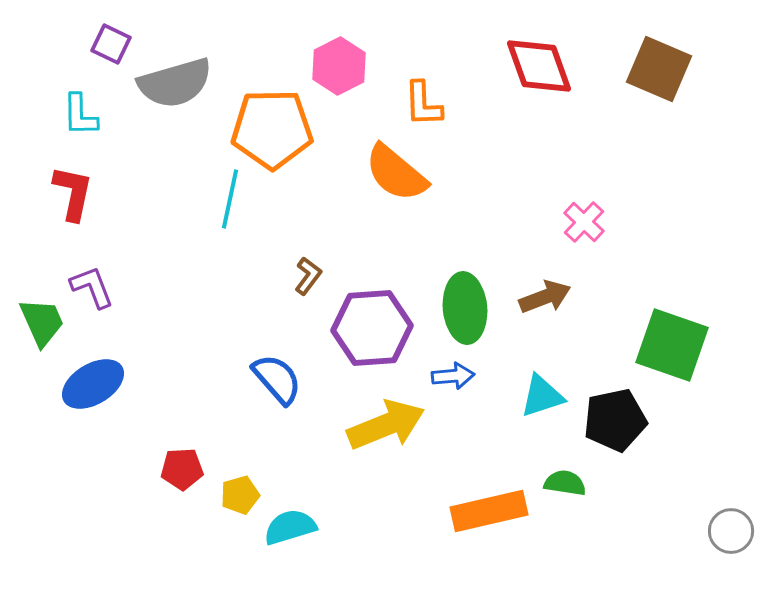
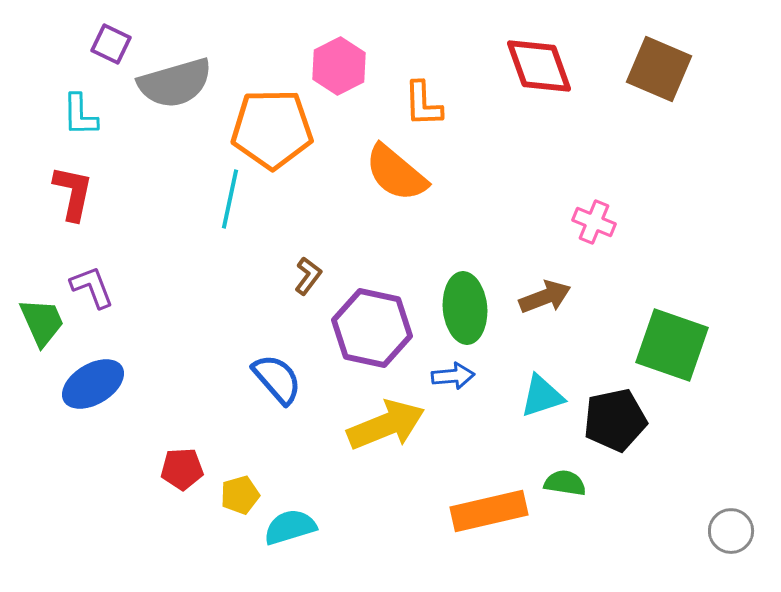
pink cross: moved 10 px right; rotated 21 degrees counterclockwise
purple hexagon: rotated 16 degrees clockwise
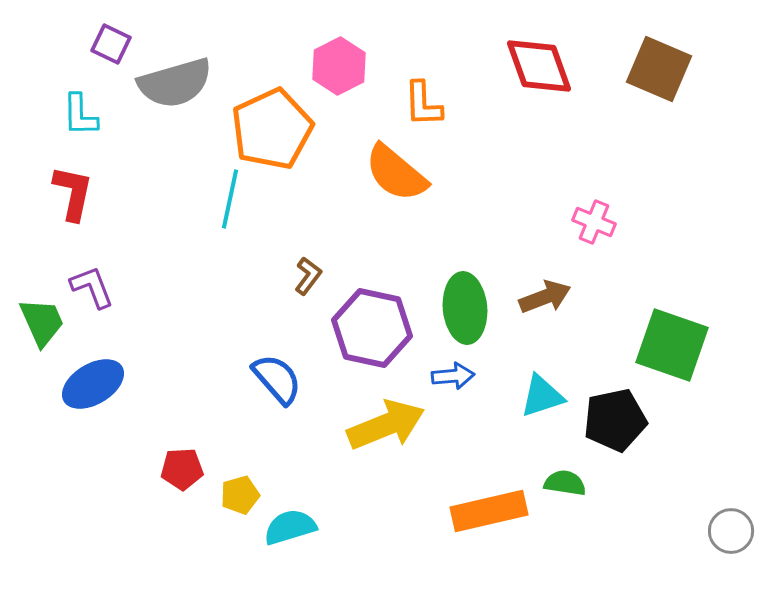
orange pentagon: rotated 24 degrees counterclockwise
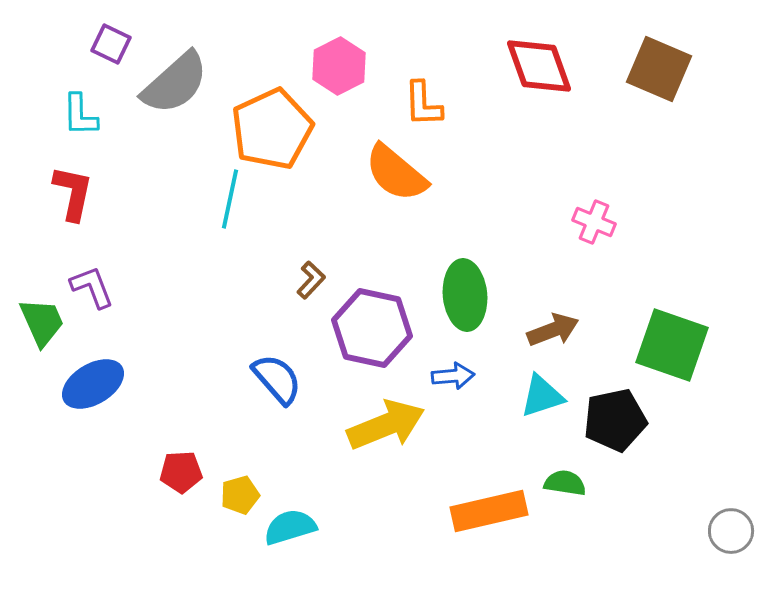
gray semicircle: rotated 26 degrees counterclockwise
brown L-shape: moved 3 px right, 4 px down; rotated 6 degrees clockwise
brown arrow: moved 8 px right, 33 px down
green ellipse: moved 13 px up
red pentagon: moved 1 px left, 3 px down
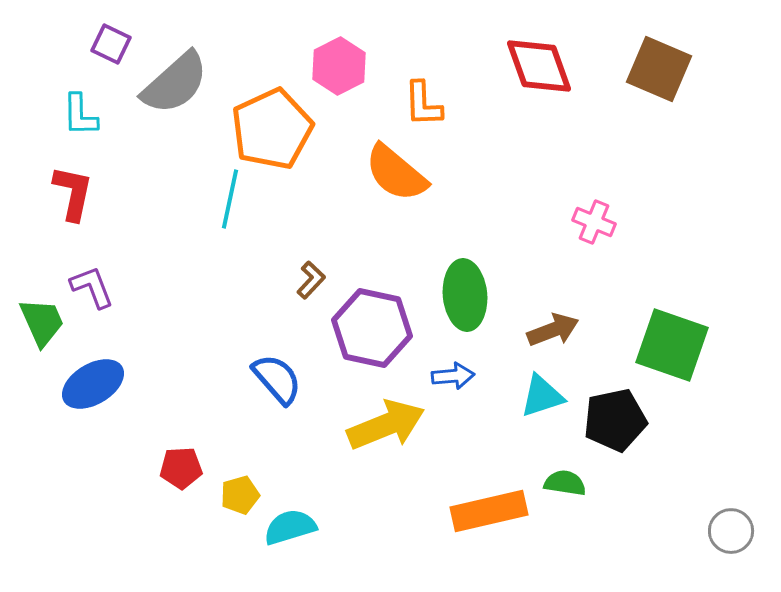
red pentagon: moved 4 px up
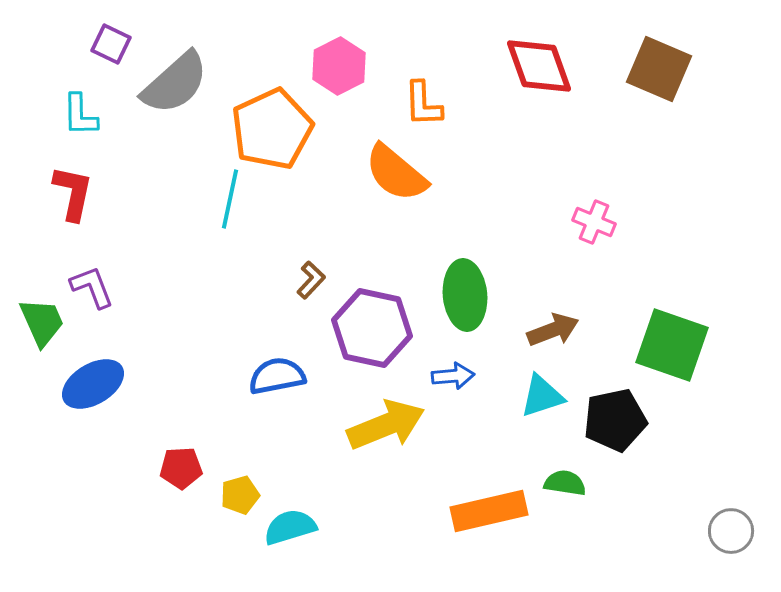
blue semicircle: moved 3 px up; rotated 60 degrees counterclockwise
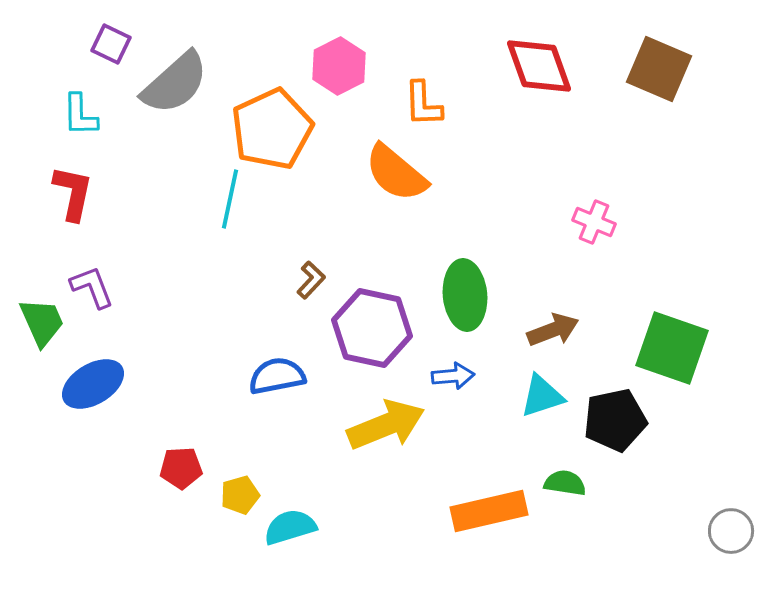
green square: moved 3 px down
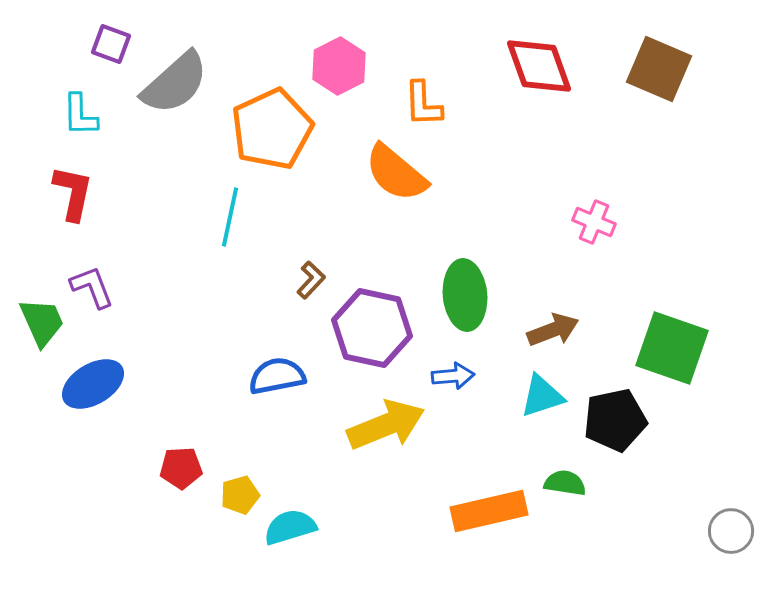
purple square: rotated 6 degrees counterclockwise
cyan line: moved 18 px down
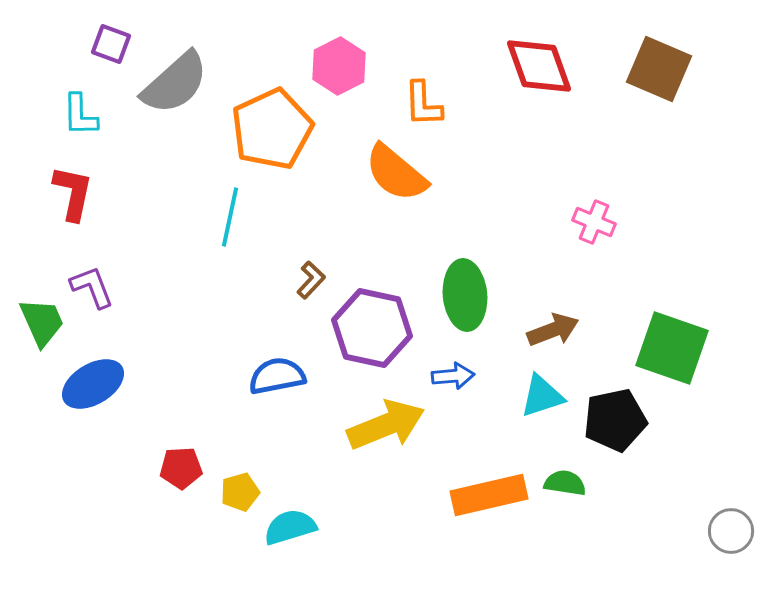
yellow pentagon: moved 3 px up
orange rectangle: moved 16 px up
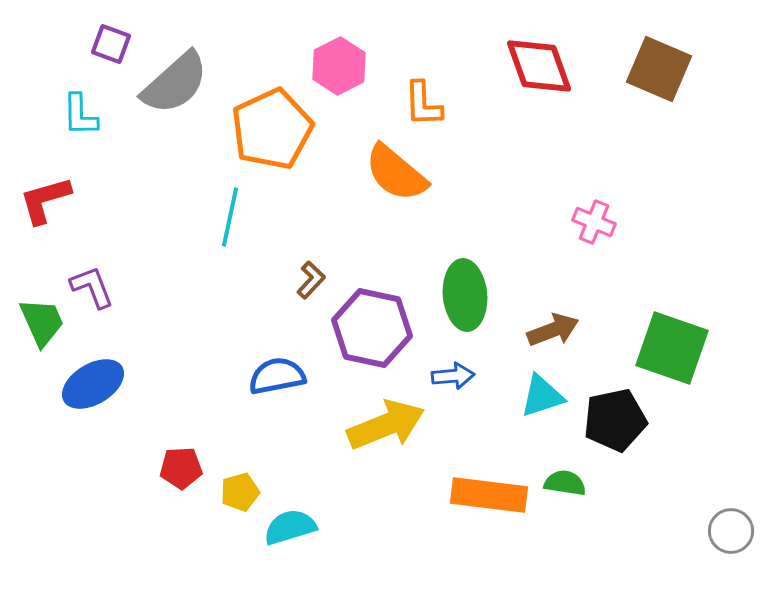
red L-shape: moved 28 px left, 7 px down; rotated 118 degrees counterclockwise
orange rectangle: rotated 20 degrees clockwise
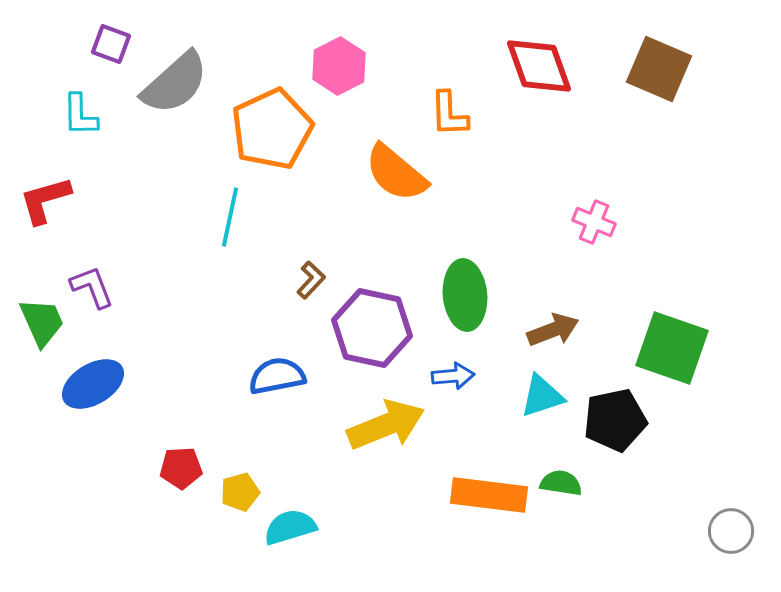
orange L-shape: moved 26 px right, 10 px down
green semicircle: moved 4 px left
